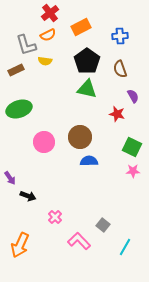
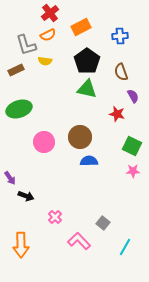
brown semicircle: moved 1 px right, 3 px down
green square: moved 1 px up
black arrow: moved 2 px left
gray square: moved 2 px up
orange arrow: moved 1 px right; rotated 25 degrees counterclockwise
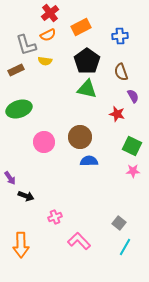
pink cross: rotated 24 degrees clockwise
gray square: moved 16 px right
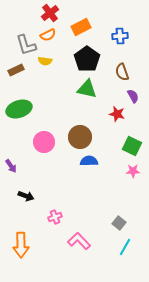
black pentagon: moved 2 px up
brown semicircle: moved 1 px right
purple arrow: moved 1 px right, 12 px up
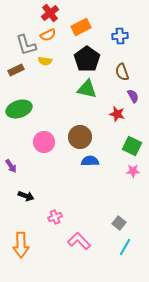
blue semicircle: moved 1 px right
